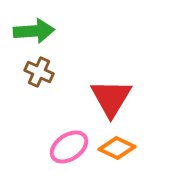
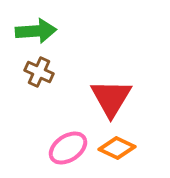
green arrow: moved 2 px right
pink ellipse: moved 1 px left, 1 px down
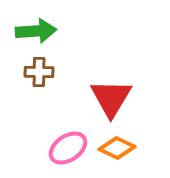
brown cross: rotated 24 degrees counterclockwise
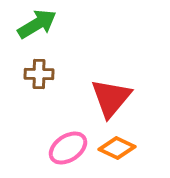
green arrow: moved 1 px right, 7 px up; rotated 27 degrees counterclockwise
brown cross: moved 2 px down
red triangle: rotated 9 degrees clockwise
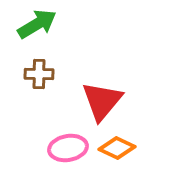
red triangle: moved 9 px left, 3 px down
pink ellipse: rotated 24 degrees clockwise
